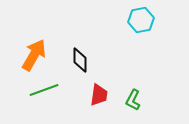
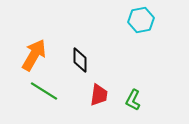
green line: moved 1 px down; rotated 52 degrees clockwise
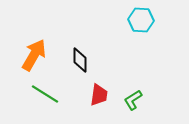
cyan hexagon: rotated 15 degrees clockwise
green line: moved 1 px right, 3 px down
green L-shape: rotated 30 degrees clockwise
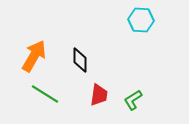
orange arrow: moved 1 px down
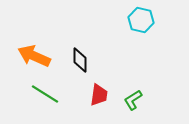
cyan hexagon: rotated 10 degrees clockwise
orange arrow: rotated 96 degrees counterclockwise
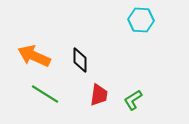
cyan hexagon: rotated 10 degrees counterclockwise
